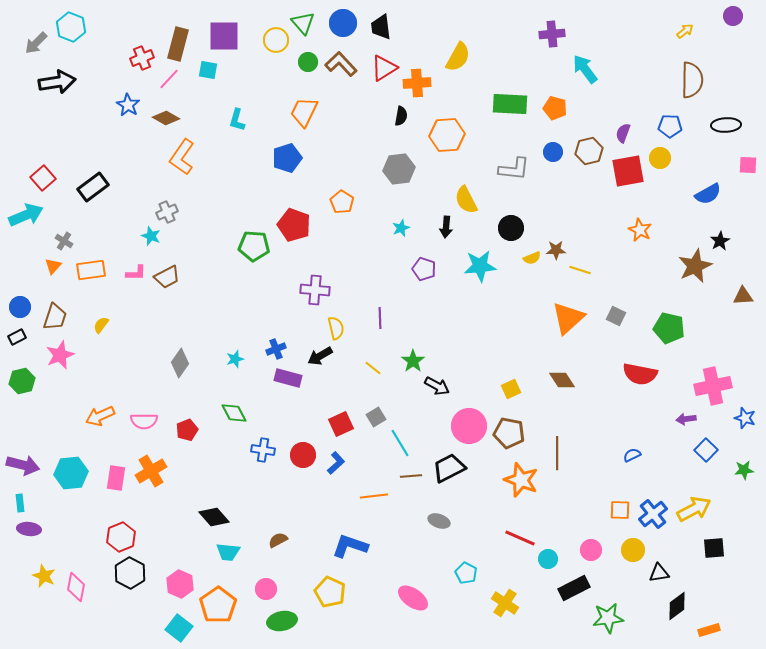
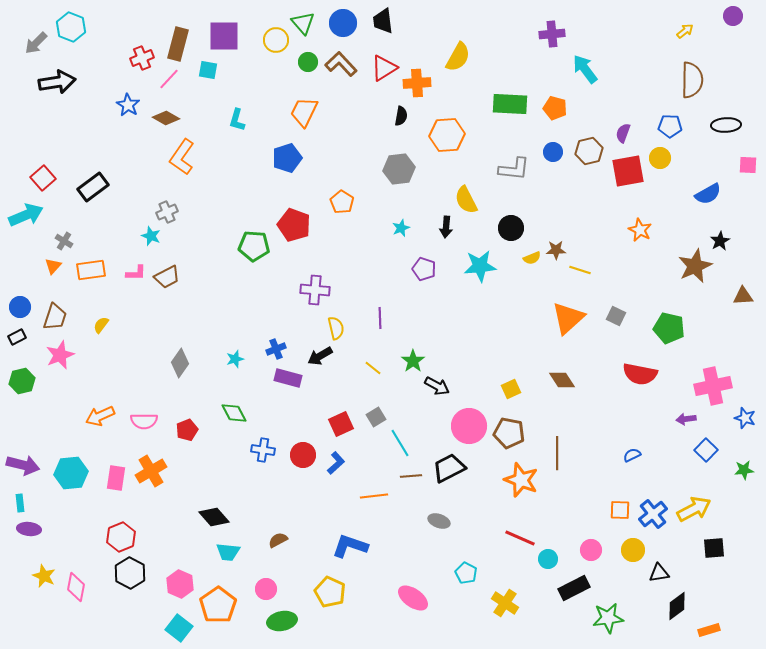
black trapezoid at (381, 27): moved 2 px right, 6 px up
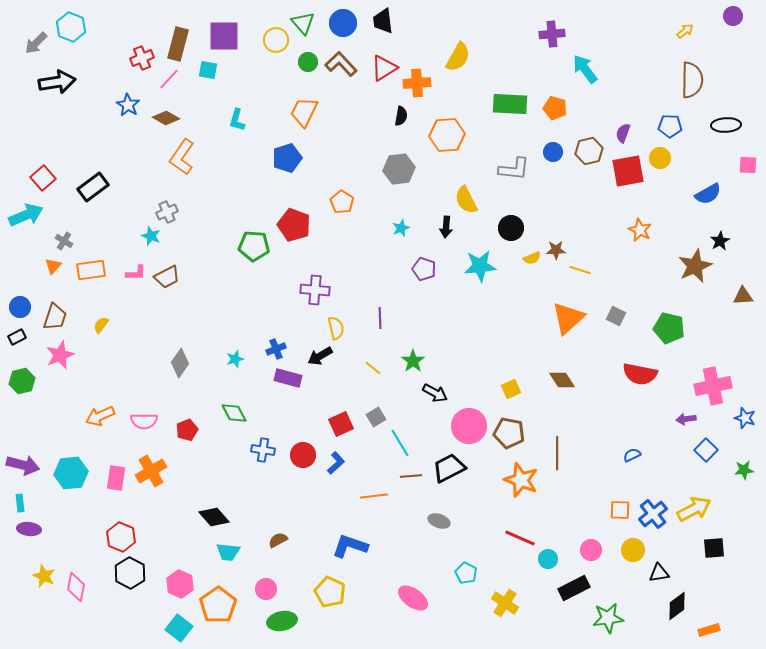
black arrow at (437, 386): moved 2 px left, 7 px down
red hexagon at (121, 537): rotated 16 degrees counterclockwise
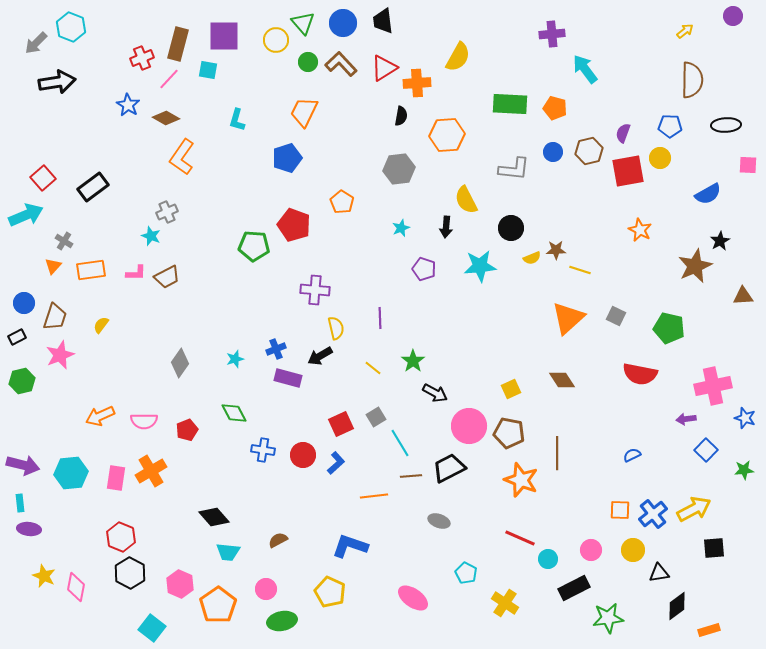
blue circle at (20, 307): moved 4 px right, 4 px up
cyan square at (179, 628): moved 27 px left
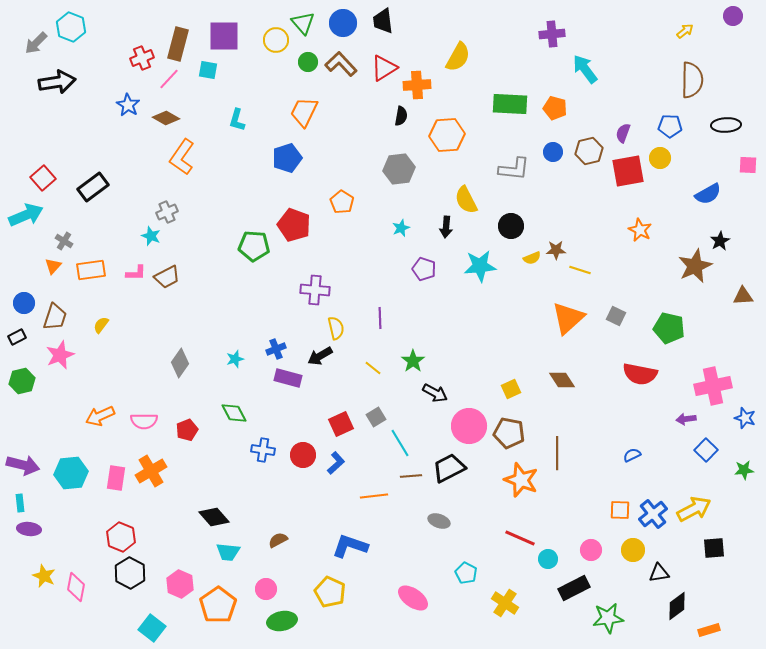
orange cross at (417, 83): moved 2 px down
black circle at (511, 228): moved 2 px up
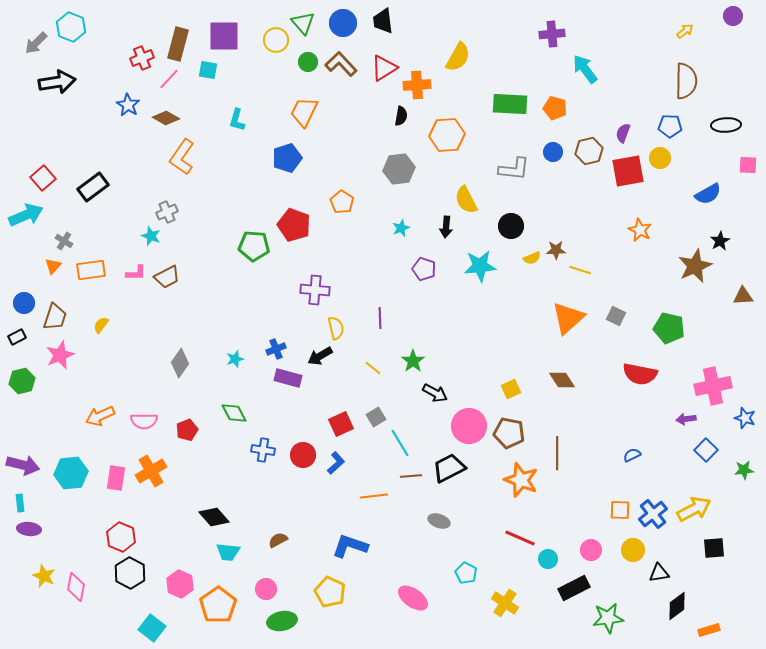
brown semicircle at (692, 80): moved 6 px left, 1 px down
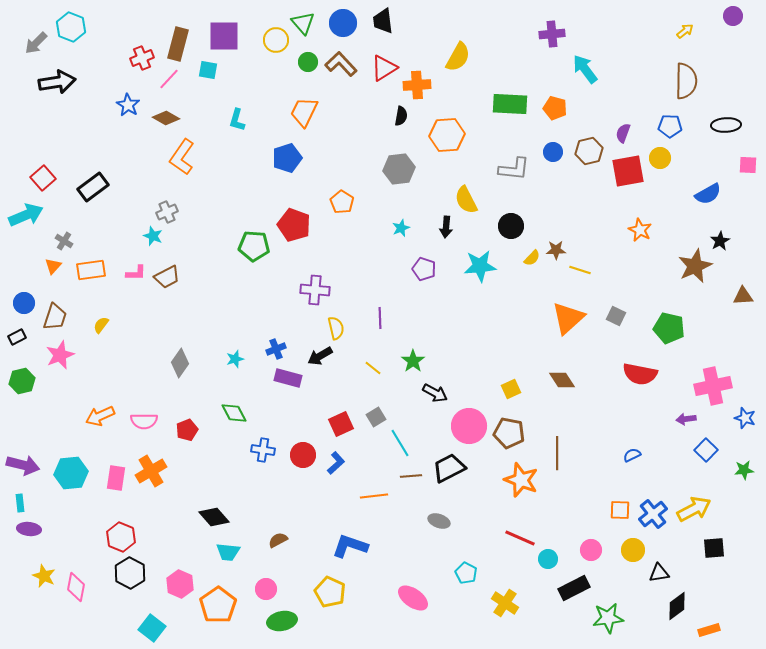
cyan star at (151, 236): moved 2 px right
yellow semicircle at (532, 258): rotated 24 degrees counterclockwise
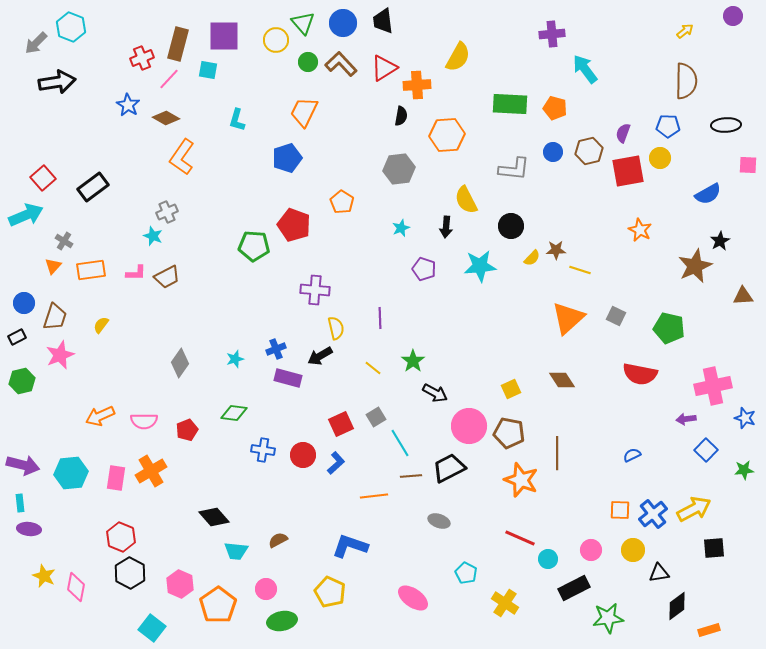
blue pentagon at (670, 126): moved 2 px left
green diamond at (234, 413): rotated 56 degrees counterclockwise
cyan trapezoid at (228, 552): moved 8 px right, 1 px up
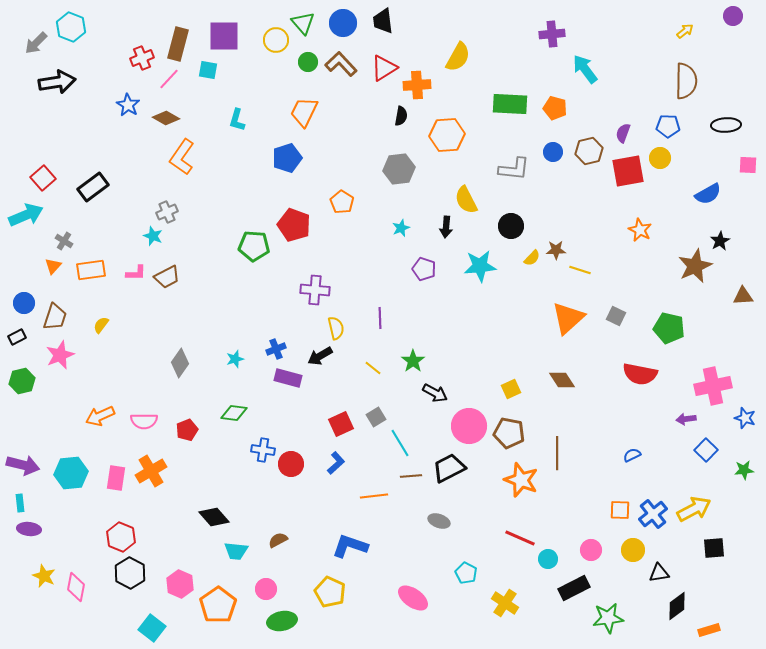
red circle at (303, 455): moved 12 px left, 9 px down
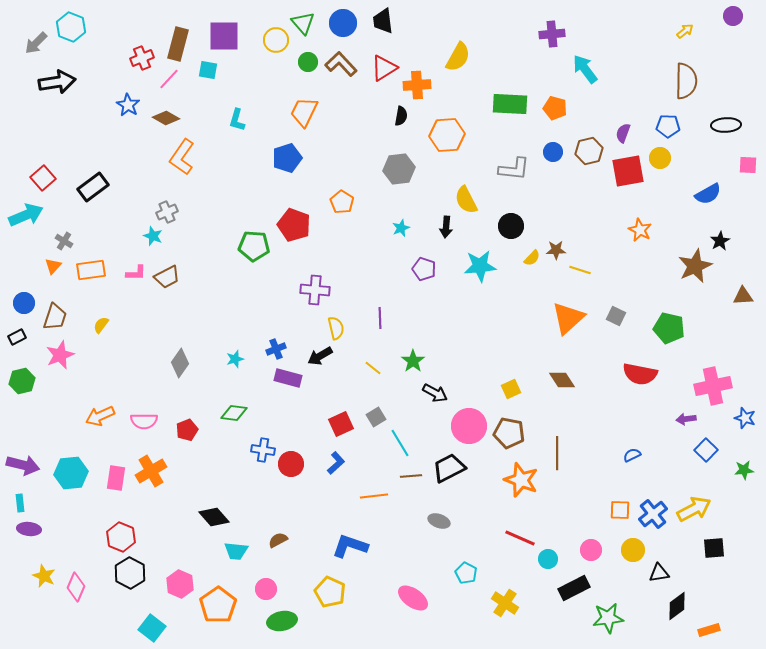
pink diamond at (76, 587): rotated 12 degrees clockwise
